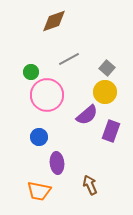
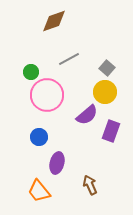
purple ellipse: rotated 20 degrees clockwise
orange trapezoid: rotated 40 degrees clockwise
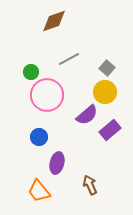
purple rectangle: moved 1 px left, 1 px up; rotated 30 degrees clockwise
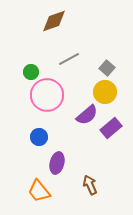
purple rectangle: moved 1 px right, 2 px up
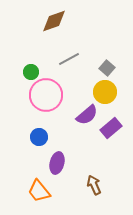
pink circle: moved 1 px left
brown arrow: moved 4 px right
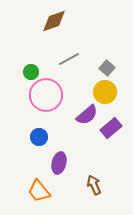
purple ellipse: moved 2 px right
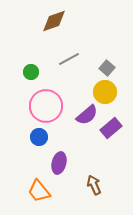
pink circle: moved 11 px down
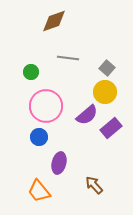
gray line: moved 1 px left, 1 px up; rotated 35 degrees clockwise
brown arrow: rotated 18 degrees counterclockwise
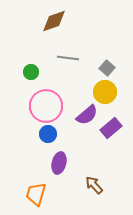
blue circle: moved 9 px right, 3 px up
orange trapezoid: moved 3 px left, 3 px down; rotated 55 degrees clockwise
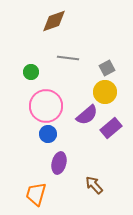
gray square: rotated 21 degrees clockwise
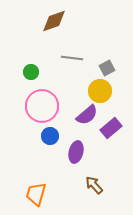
gray line: moved 4 px right
yellow circle: moved 5 px left, 1 px up
pink circle: moved 4 px left
blue circle: moved 2 px right, 2 px down
purple ellipse: moved 17 px right, 11 px up
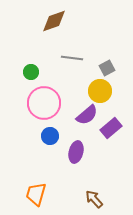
pink circle: moved 2 px right, 3 px up
brown arrow: moved 14 px down
